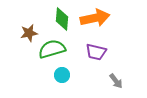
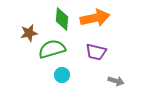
gray arrow: rotated 35 degrees counterclockwise
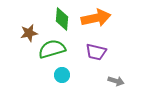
orange arrow: moved 1 px right
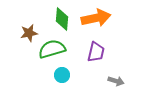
purple trapezoid: rotated 90 degrees counterclockwise
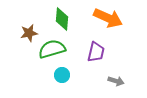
orange arrow: moved 12 px right; rotated 36 degrees clockwise
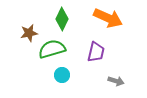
green diamond: rotated 20 degrees clockwise
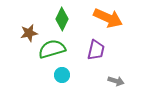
purple trapezoid: moved 2 px up
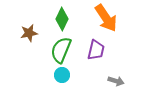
orange arrow: moved 2 px left; rotated 32 degrees clockwise
green semicircle: moved 9 px right, 1 px down; rotated 52 degrees counterclockwise
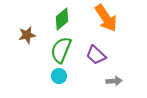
green diamond: rotated 25 degrees clockwise
brown star: moved 2 px left, 2 px down
purple trapezoid: moved 5 px down; rotated 120 degrees clockwise
cyan circle: moved 3 px left, 1 px down
gray arrow: moved 2 px left; rotated 21 degrees counterclockwise
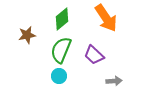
purple trapezoid: moved 2 px left
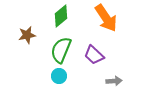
green diamond: moved 1 px left, 3 px up
